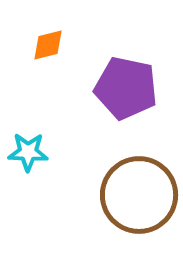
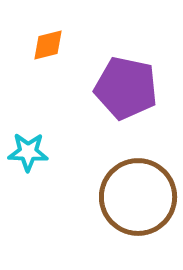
brown circle: moved 1 px left, 2 px down
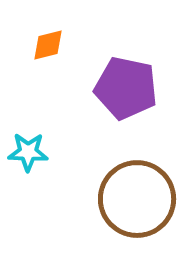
brown circle: moved 1 px left, 2 px down
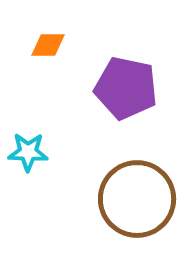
orange diamond: rotated 15 degrees clockwise
